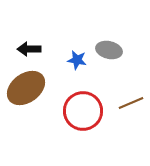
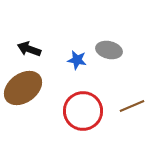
black arrow: rotated 20 degrees clockwise
brown ellipse: moved 3 px left
brown line: moved 1 px right, 3 px down
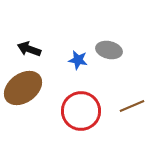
blue star: moved 1 px right
red circle: moved 2 px left
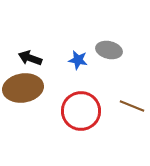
black arrow: moved 1 px right, 9 px down
brown ellipse: rotated 27 degrees clockwise
brown line: rotated 45 degrees clockwise
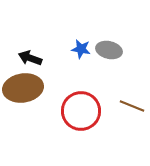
blue star: moved 3 px right, 11 px up
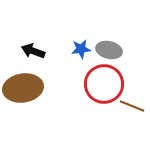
blue star: rotated 18 degrees counterclockwise
black arrow: moved 3 px right, 7 px up
red circle: moved 23 px right, 27 px up
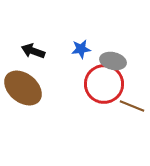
gray ellipse: moved 4 px right, 11 px down
brown ellipse: rotated 48 degrees clockwise
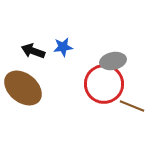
blue star: moved 18 px left, 2 px up
gray ellipse: rotated 25 degrees counterclockwise
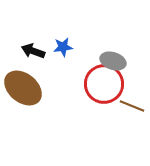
gray ellipse: rotated 30 degrees clockwise
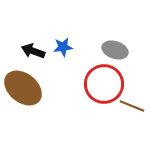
gray ellipse: moved 2 px right, 11 px up
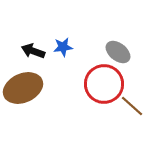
gray ellipse: moved 3 px right, 2 px down; rotated 20 degrees clockwise
brown ellipse: rotated 63 degrees counterclockwise
brown line: rotated 20 degrees clockwise
